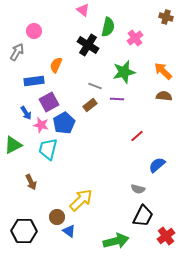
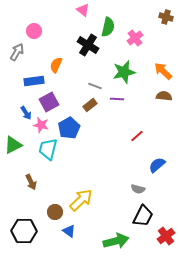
blue pentagon: moved 5 px right, 5 px down
brown circle: moved 2 px left, 5 px up
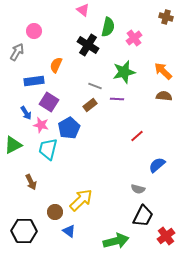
pink cross: moved 1 px left
purple square: rotated 30 degrees counterclockwise
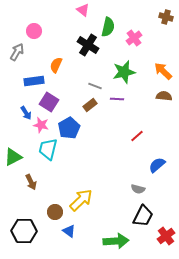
green triangle: moved 12 px down
green arrow: rotated 10 degrees clockwise
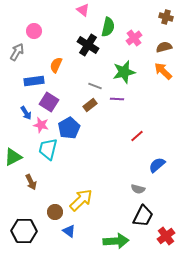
brown semicircle: moved 49 px up; rotated 21 degrees counterclockwise
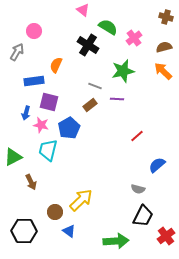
green semicircle: rotated 72 degrees counterclockwise
green star: moved 1 px left, 1 px up
purple square: rotated 18 degrees counterclockwise
blue arrow: rotated 48 degrees clockwise
cyan trapezoid: moved 1 px down
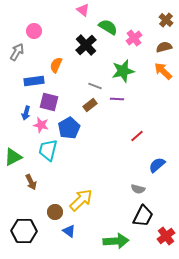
brown cross: moved 3 px down; rotated 24 degrees clockwise
black cross: moved 2 px left; rotated 15 degrees clockwise
